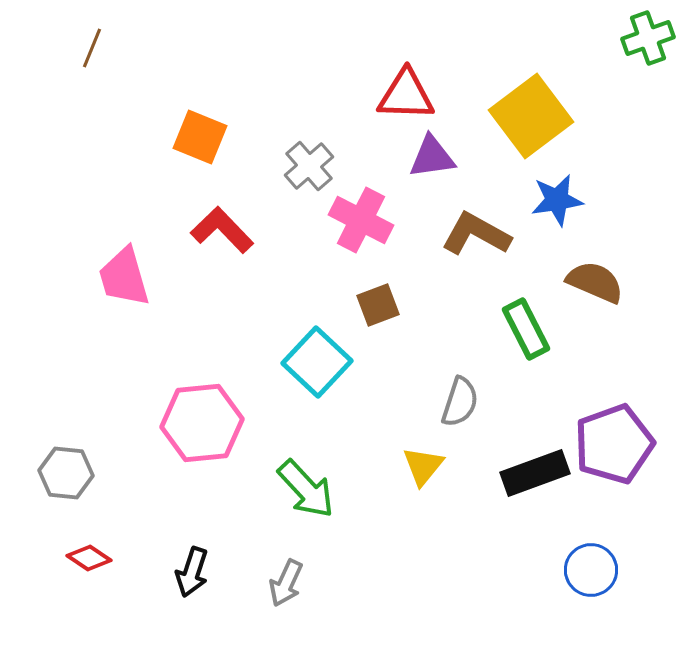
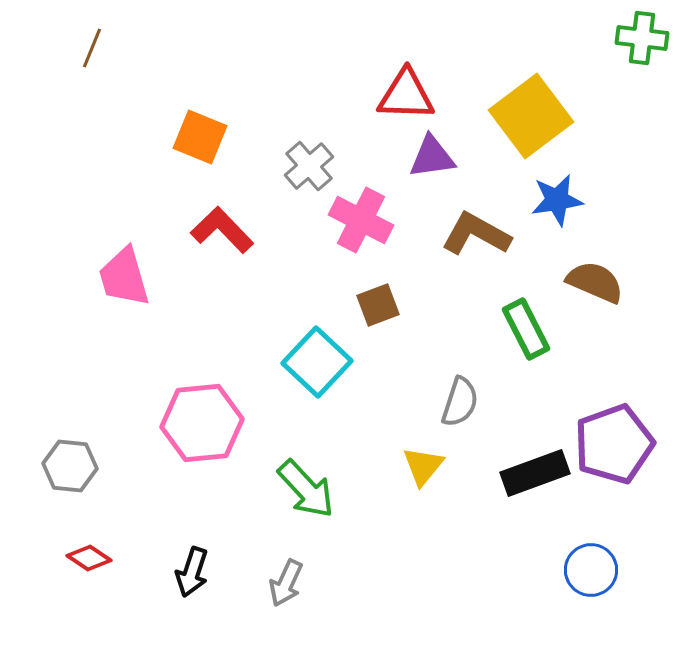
green cross: moved 6 px left; rotated 27 degrees clockwise
gray hexagon: moved 4 px right, 7 px up
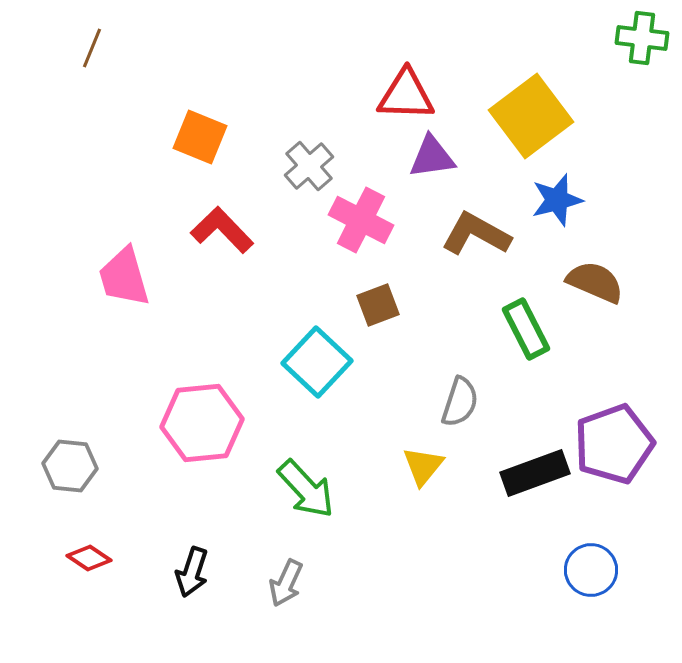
blue star: rotated 6 degrees counterclockwise
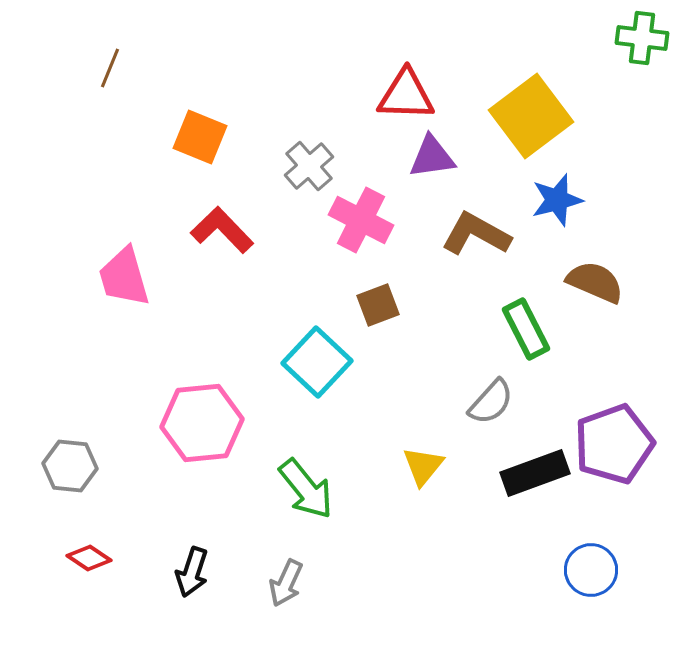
brown line: moved 18 px right, 20 px down
gray semicircle: moved 31 px right; rotated 24 degrees clockwise
green arrow: rotated 4 degrees clockwise
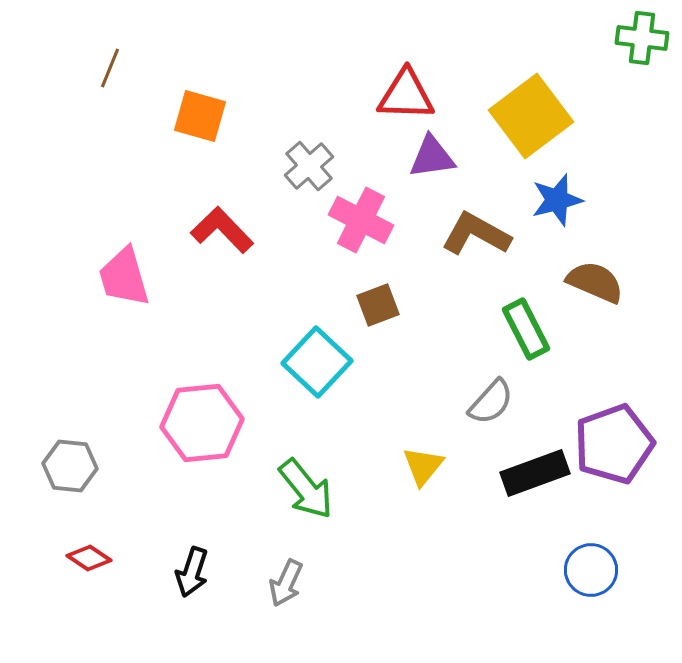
orange square: moved 21 px up; rotated 6 degrees counterclockwise
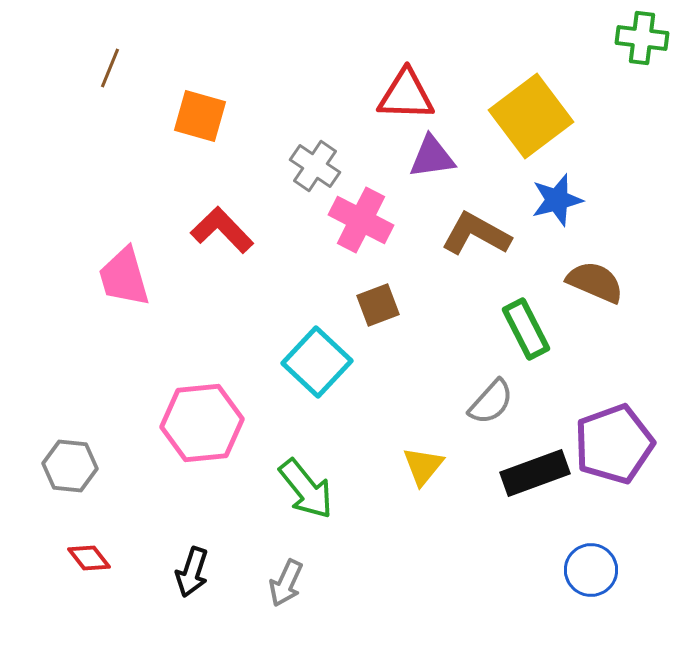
gray cross: moved 6 px right; rotated 15 degrees counterclockwise
red diamond: rotated 18 degrees clockwise
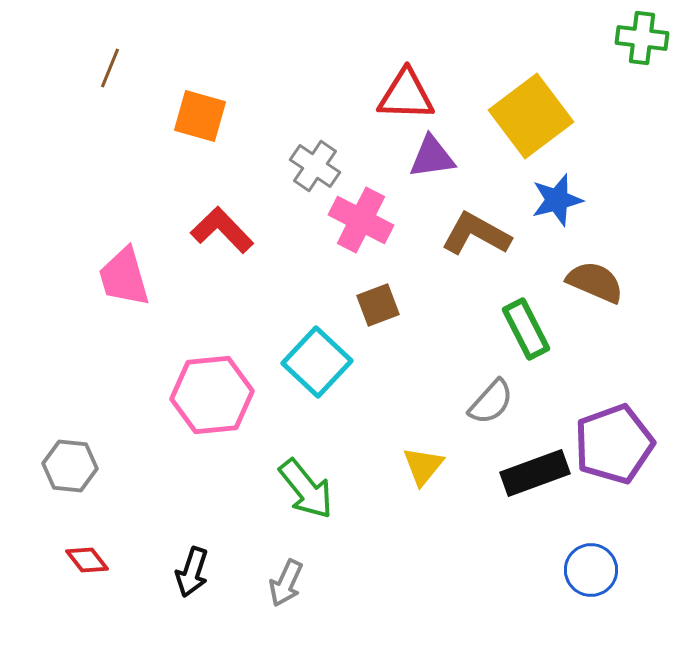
pink hexagon: moved 10 px right, 28 px up
red diamond: moved 2 px left, 2 px down
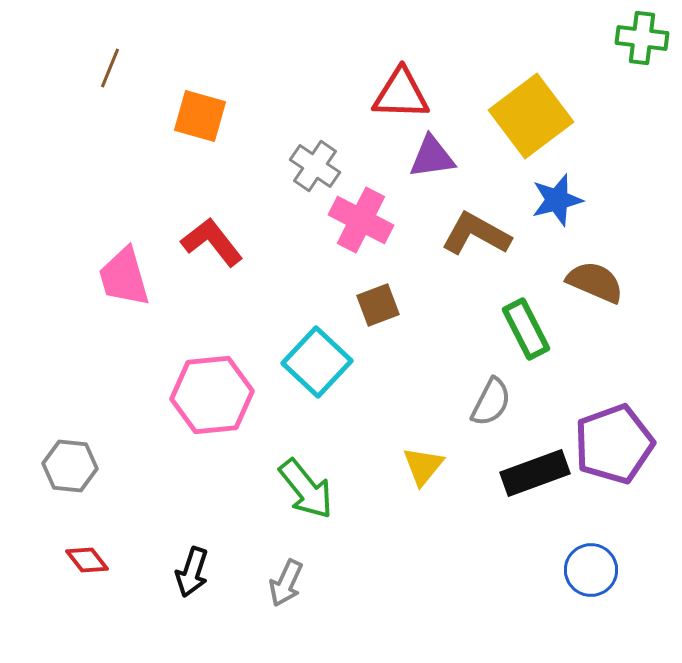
red triangle: moved 5 px left, 1 px up
red L-shape: moved 10 px left, 12 px down; rotated 6 degrees clockwise
gray semicircle: rotated 15 degrees counterclockwise
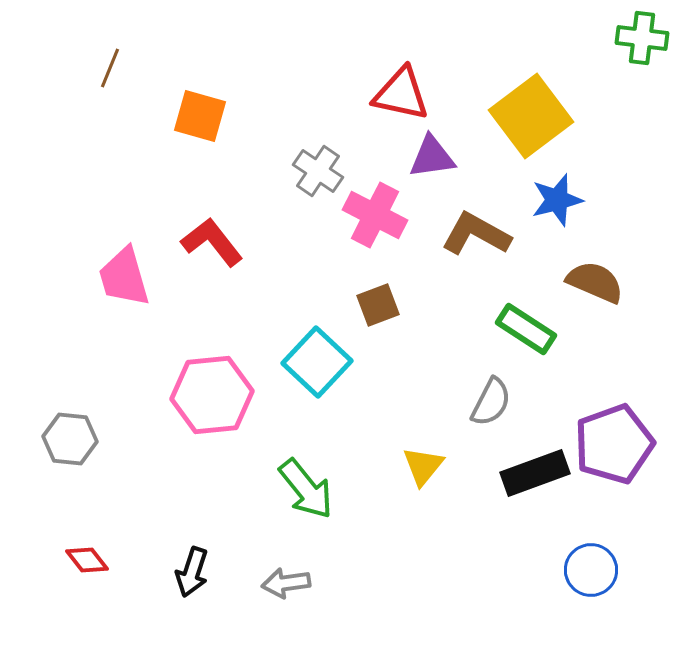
red triangle: rotated 10 degrees clockwise
gray cross: moved 3 px right, 5 px down
pink cross: moved 14 px right, 5 px up
green rectangle: rotated 30 degrees counterclockwise
gray hexagon: moved 27 px up
gray arrow: rotated 57 degrees clockwise
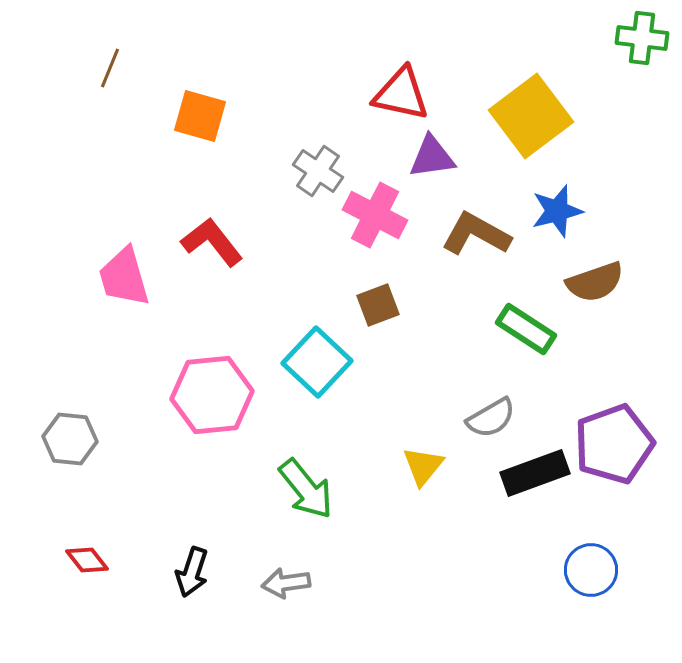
blue star: moved 11 px down
brown semicircle: rotated 138 degrees clockwise
gray semicircle: moved 16 px down; rotated 33 degrees clockwise
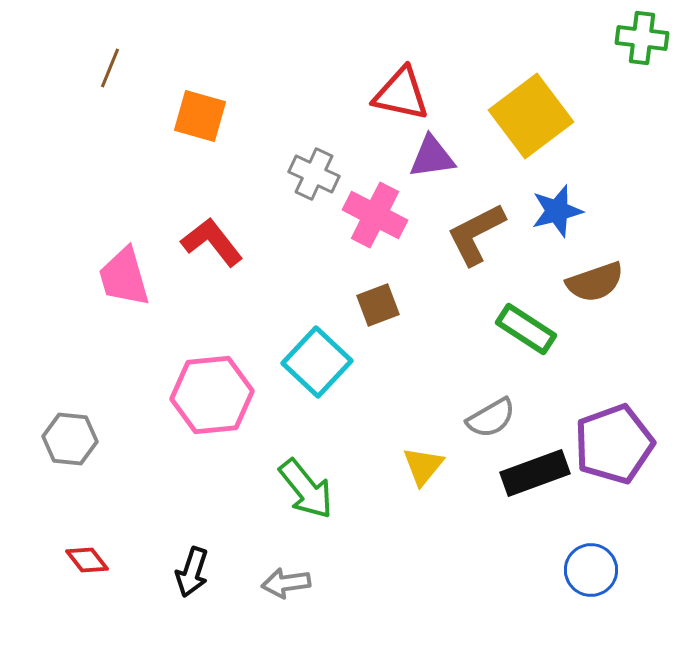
gray cross: moved 4 px left, 3 px down; rotated 9 degrees counterclockwise
brown L-shape: rotated 56 degrees counterclockwise
